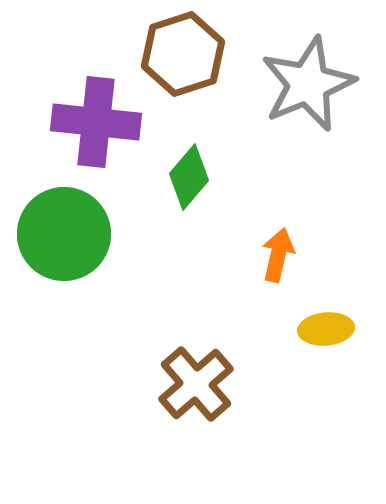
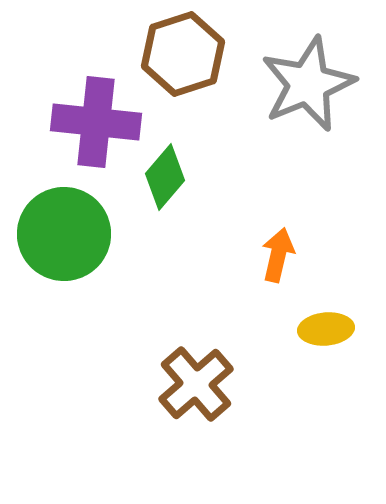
green diamond: moved 24 px left
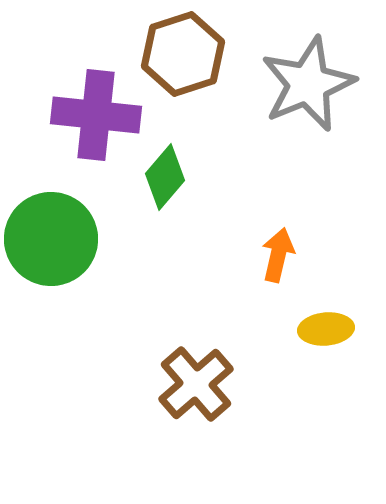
purple cross: moved 7 px up
green circle: moved 13 px left, 5 px down
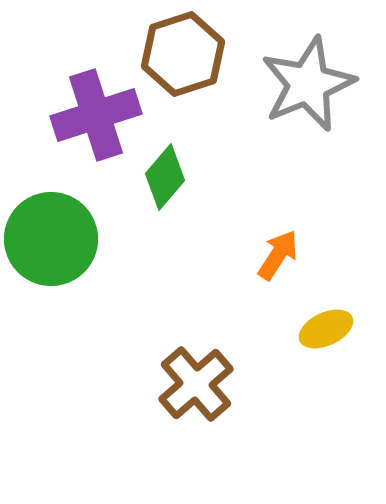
purple cross: rotated 24 degrees counterclockwise
orange arrow: rotated 20 degrees clockwise
yellow ellipse: rotated 20 degrees counterclockwise
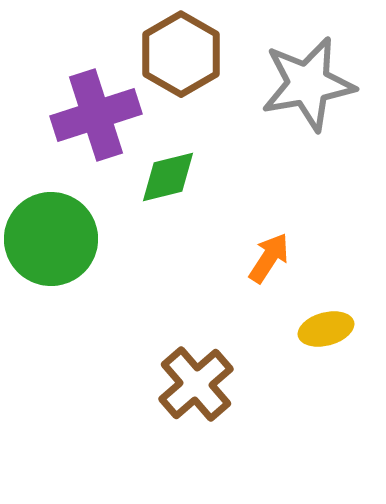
brown hexagon: moved 2 px left; rotated 12 degrees counterclockwise
gray star: rotated 12 degrees clockwise
green diamond: moved 3 px right; rotated 36 degrees clockwise
orange arrow: moved 9 px left, 3 px down
yellow ellipse: rotated 10 degrees clockwise
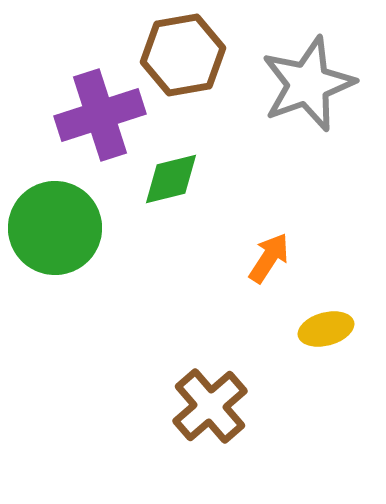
brown hexagon: moved 2 px right, 1 px down; rotated 20 degrees clockwise
gray star: rotated 10 degrees counterclockwise
purple cross: moved 4 px right
green diamond: moved 3 px right, 2 px down
green circle: moved 4 px right, 11 px up
brown cross: moved 14 px right, 22 px down
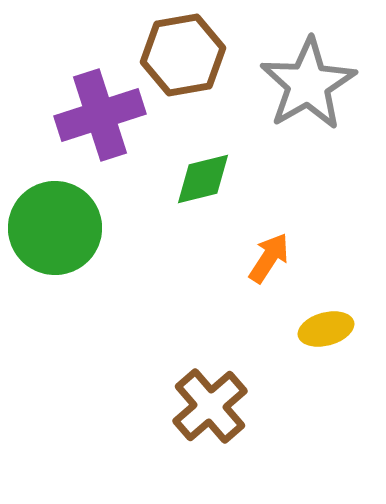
gray star: rotated 10 degrees counterclockwise
green diamond: moved 32 px right
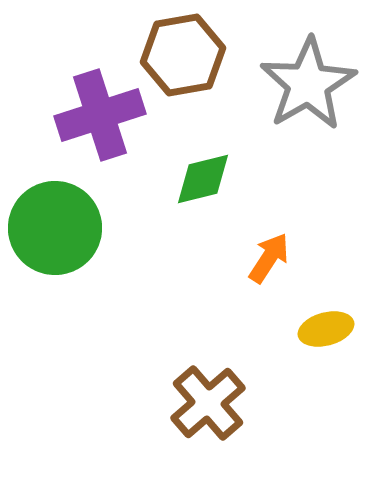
brown cross: moved 2 px left, 3 px up
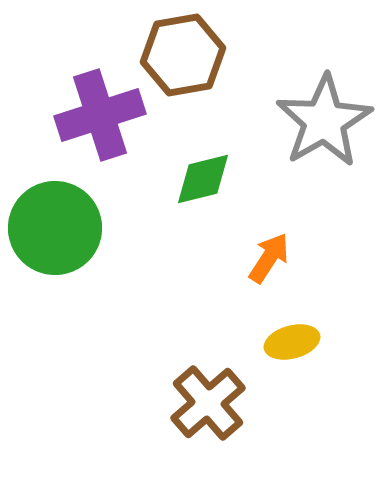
gray star: moved 16 px right, 37 px down
yellow ellipse: moved 34 px left, 13 px down
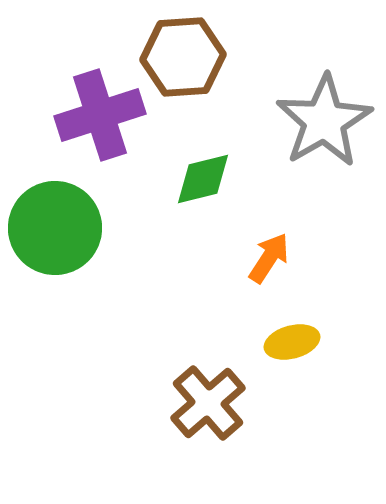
brown hexagon: moved 2 px down; rotated 6 degrees clockwise
